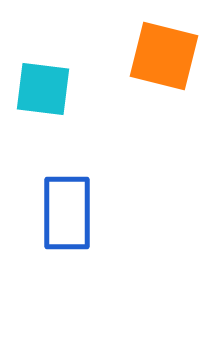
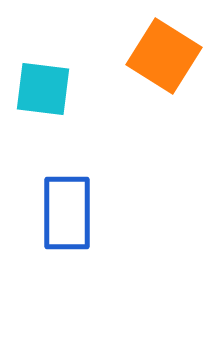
orange square: rotated 18 degrees clockwise
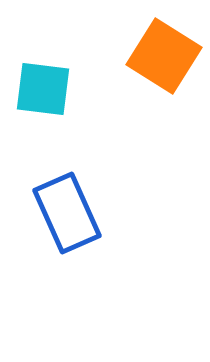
blue rectangle: rotated 24 degrees counterclockwise
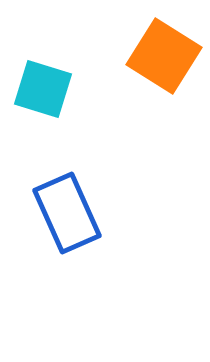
cyan square: rotated 10 degrees clockwise
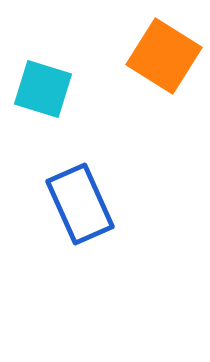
blue rectangle: moved 13 px right, 9 px up
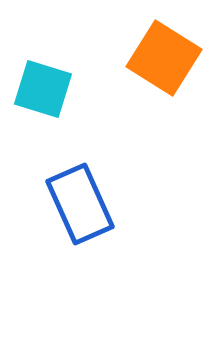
orange square: moved 2 px down
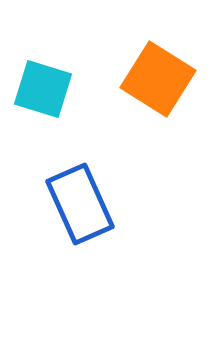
orange square: moved 6 px left, 21 px down
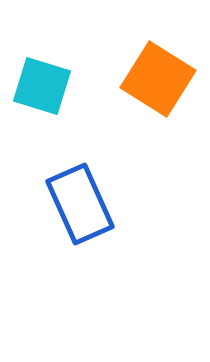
cyan square: moved 1 px left, 3 px up
